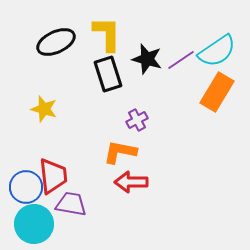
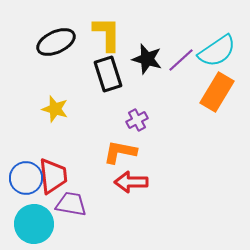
purple line: rotated 8 degrees counterclockwise
yellow star: moved 11 px right
blue circle: moved 9 px up
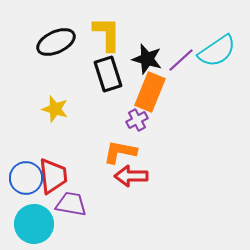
orange rectangle: moved 67 px left; rotated 9 degrees counterclockwise
red arrow: moved 6 px up
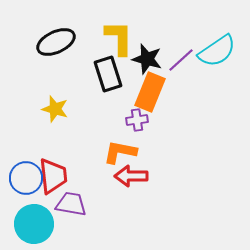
yellow L-shape: moved 12 px right, 4 px down
purple cross: rotated 20 degrees clockwise
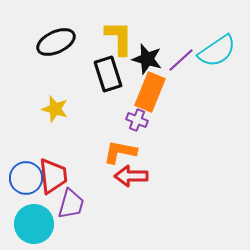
purple cross: rotated 30 degrees clockwise
purple trapezoid: rotated 96 degrees clockwise
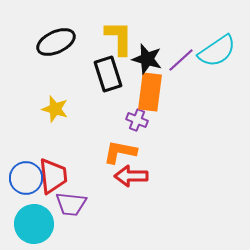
orange rectangle: rotated 15 degrees counterclockwise
purple trapezoid: rotated 80 degrees clockwise
